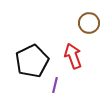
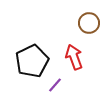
red arrow: moved 1 px right, 1 px down
purple line: rotated 28 degrees clockwise
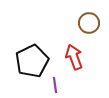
purple line: rotated 49 degrees counterclockwise
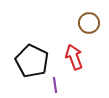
black pentagon: rotated 20 degrees counterclockwise
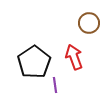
black pentagon: moved 2 px right, 1 px down; rotated 12 degrees clockwise
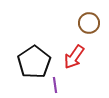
red arrow: rotated 125 degrees counterclockwise
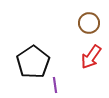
red arrow: moved 17 px right
black pentagon: moved 1 px left
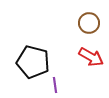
red arrow: rotated 95 degrees counterclockwise
black pentagon: rotated 24 degrees counterclockwise
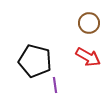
red arrow: moved 3 px left
black pentagon: moved 2 px right, 1 px up
